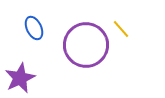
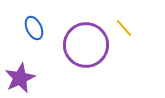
yellow line: moved 3 px right, 1 px up
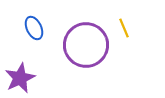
yellow line: rotated 18 degrees clockwise
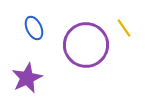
yellow line: rotated 12 degrees counterclockwise
purple star: moved 7 px right
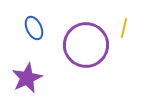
yellow line: rotated 48 degrees clockwise
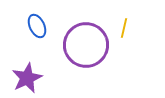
blue ellipse: moved 3 px right, 2 px up
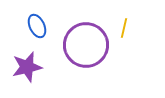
purple star: moved 11 px up; rotated 12 degrees clockwise
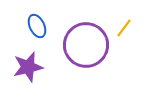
yellow line: rotated 24 degrees clockwise
purple star: moved 1 px right
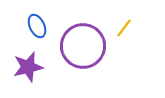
purple circle: moved 3 px left, 1 px down
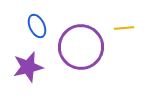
yellow line: rotated 48 degrees clockwise
purple circle: moved 2 px left, 1 px down
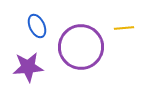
purple star: rotated 8 degrees clockwise
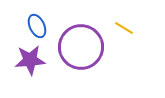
yellow line: rotated 36 degrees clockwise
purple star: moved 2 px right, 7 px up
